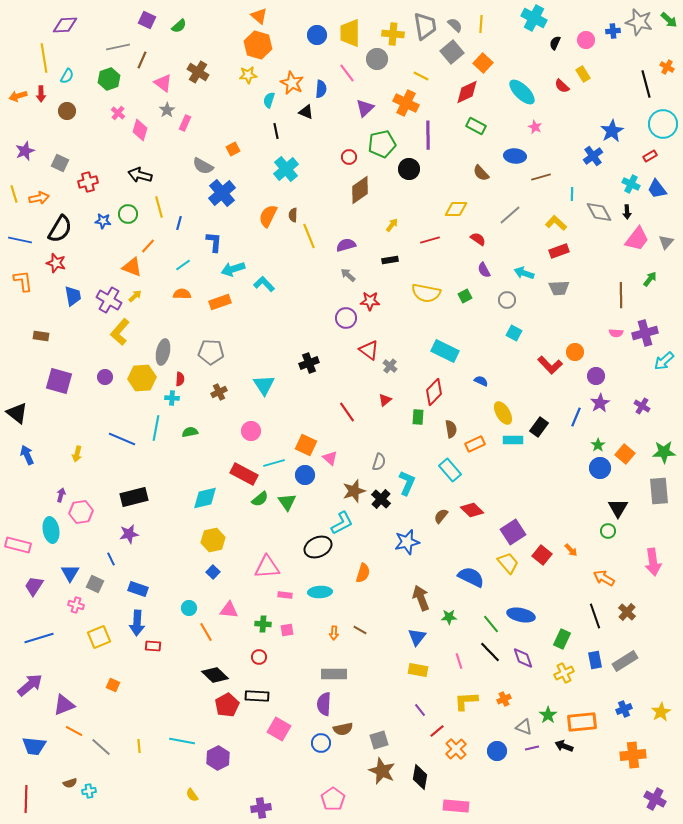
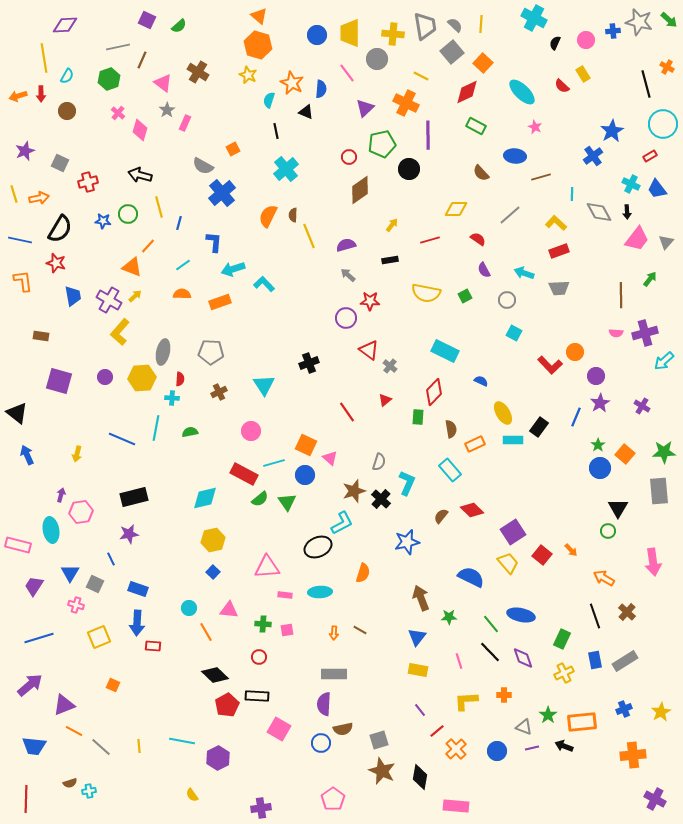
yellow star at (248, 75): rotated 30 degrees clockwise
orange cross at (504, 699): moved 4 px up; rotated 24 degrees clockwise
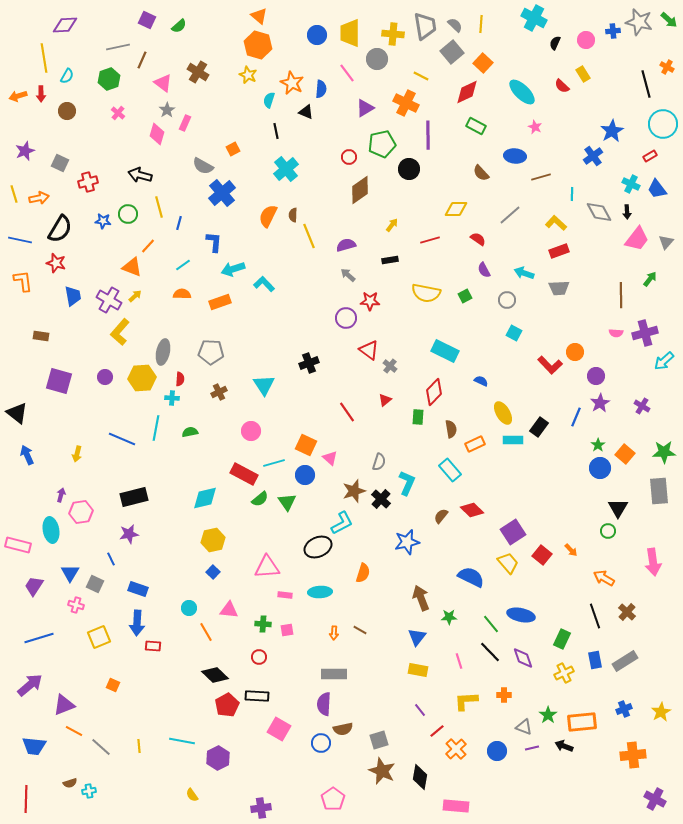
purple triangle at (365, 108): rotated 12 degrees clockwise
pink diamond at (140, 130): moved 17 px right, 4 px down
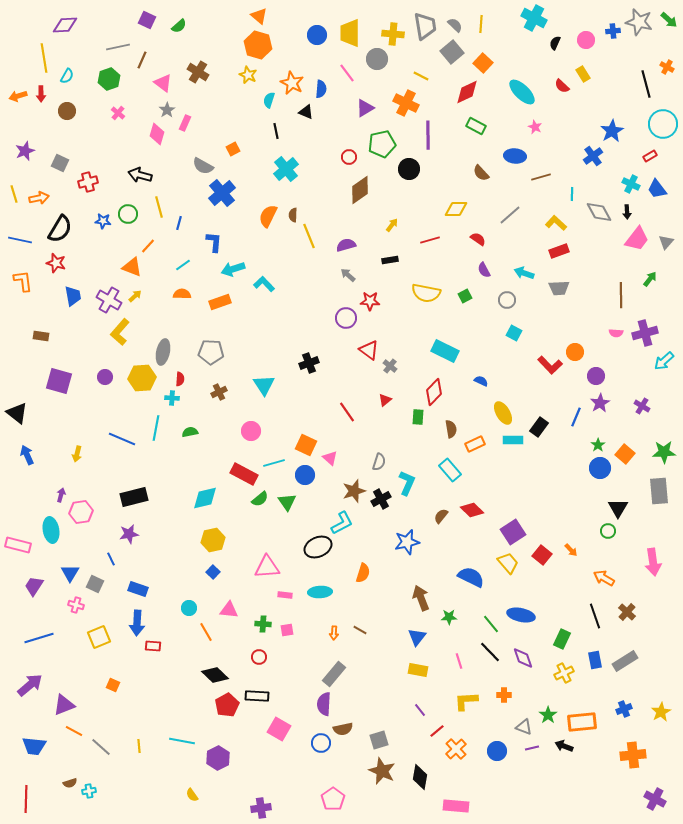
black cross at (381, 499): rotated 18 degrees clockwise
gray rectangle at (334, 674): rotated 50 degrees counterclockwise
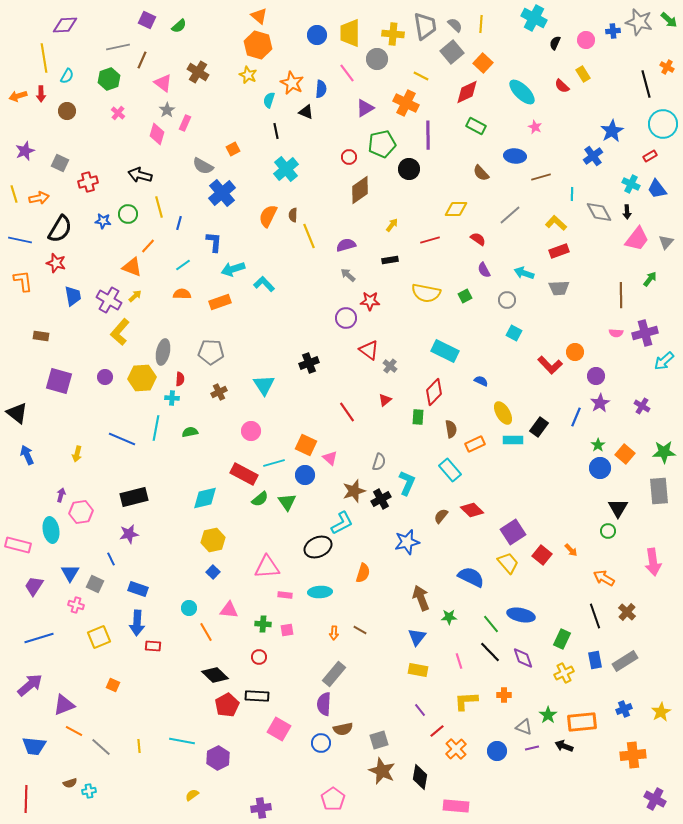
yellow semicircle at (192, 795): rotated 88 degrees clockwise
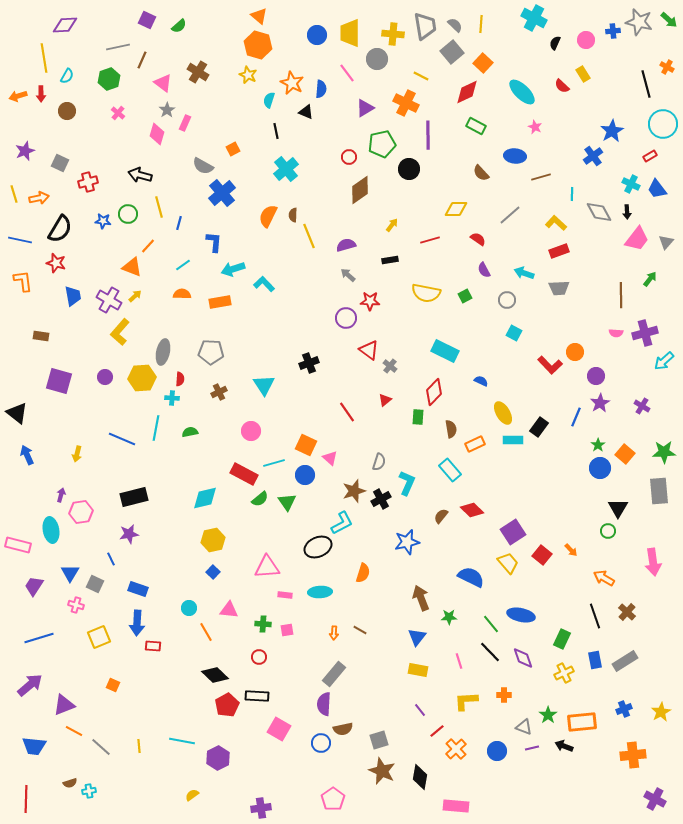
orange rectangle at (220, 302): rotated 10 degrees clockwise
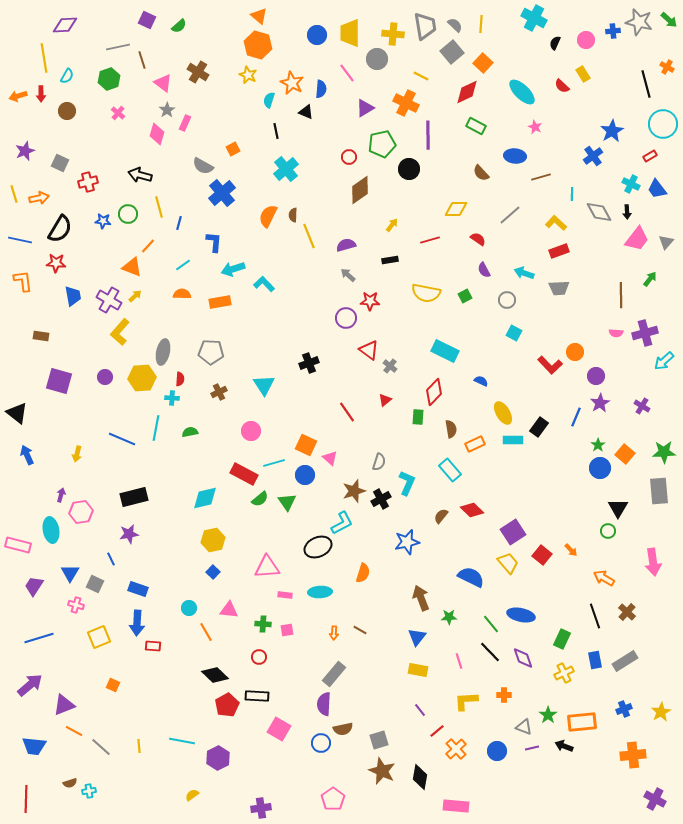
brown line at (142, 60): rotated 42 degrees counterclockwise
red star at (56, 263): rotated 12 degrees counterclockwise
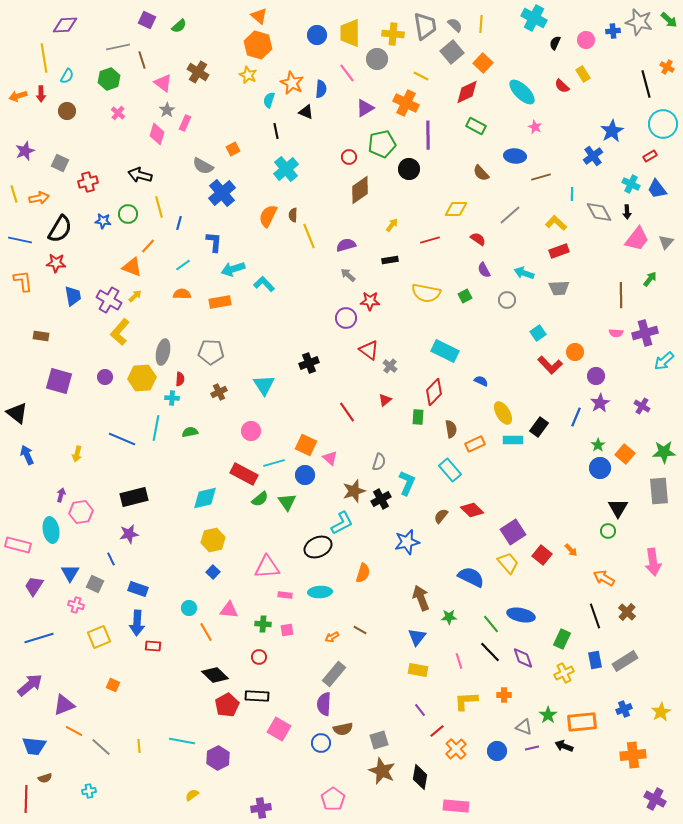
cyan square at (514, 333): moved 24 px right; rotated 28 degrees clockwise
orange arrow at (334, 633): moved 2 px left, 4 px down; rotated 56 degrees clockwise
brown semicircle at (70, 783): moved 25 px left, 5 px up
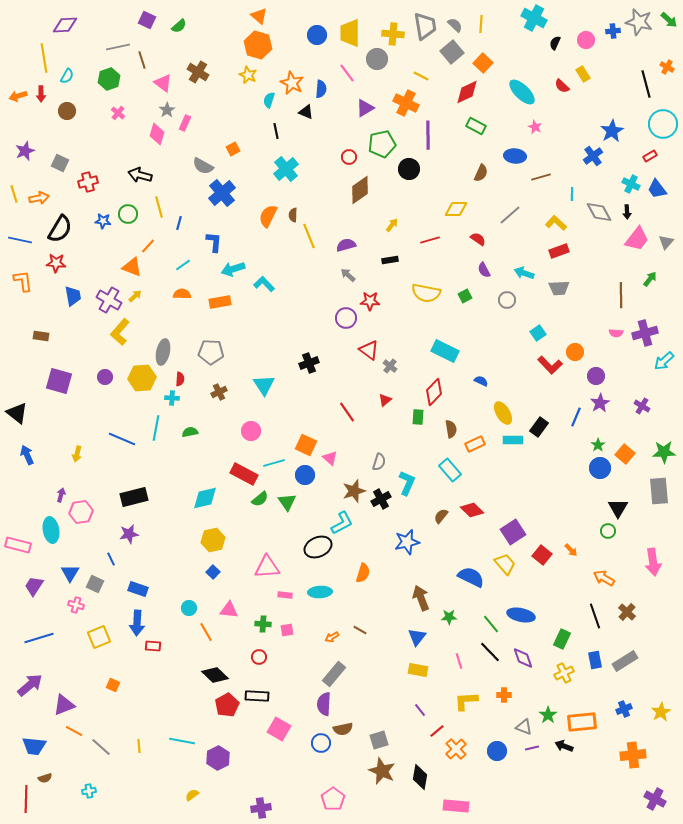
brown semicircle at (481, 173): rotated 114 degrees counterclockwise
yellow trapezoid at (508, 563): moved 3 px left, 1 px down
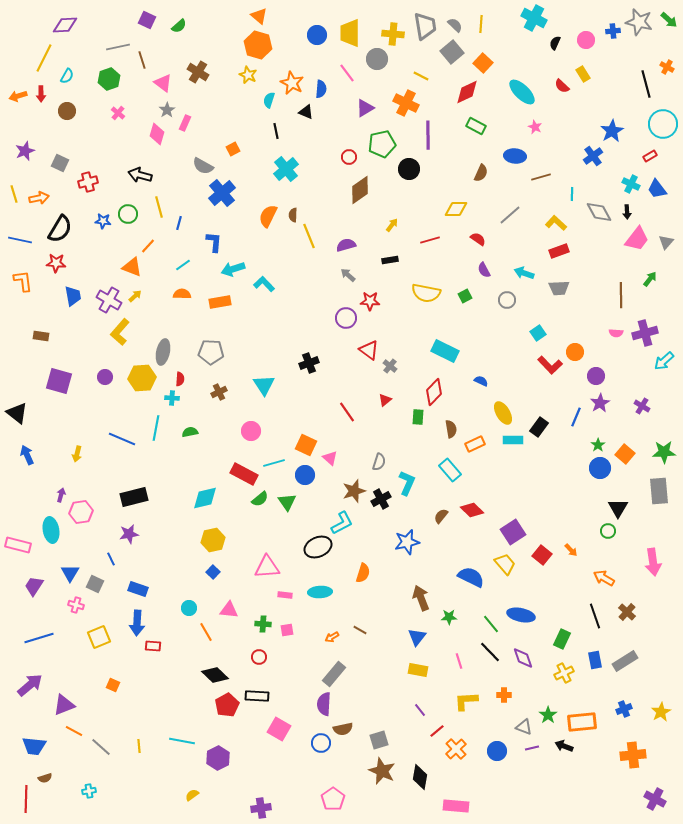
yellow line at (44, 58): rotated 36 degrees clockwise
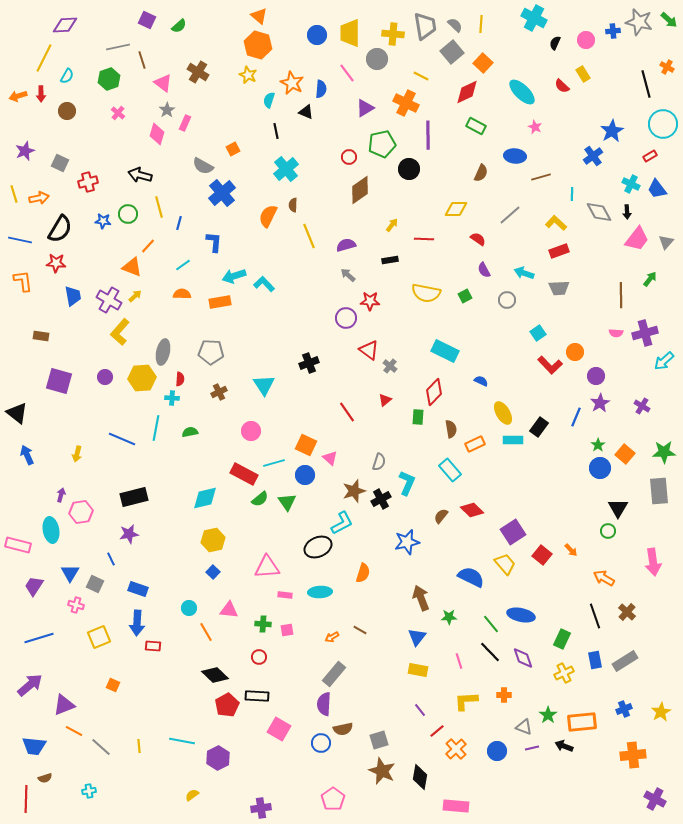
brown semicircle at (293, 215): moved 10 px up
red line at (430, 240): moved 6 px left, 1 px up; rotated 18 degrees clockwise
cyan arrow at (233, 269): moved 1 px right, 7 px down
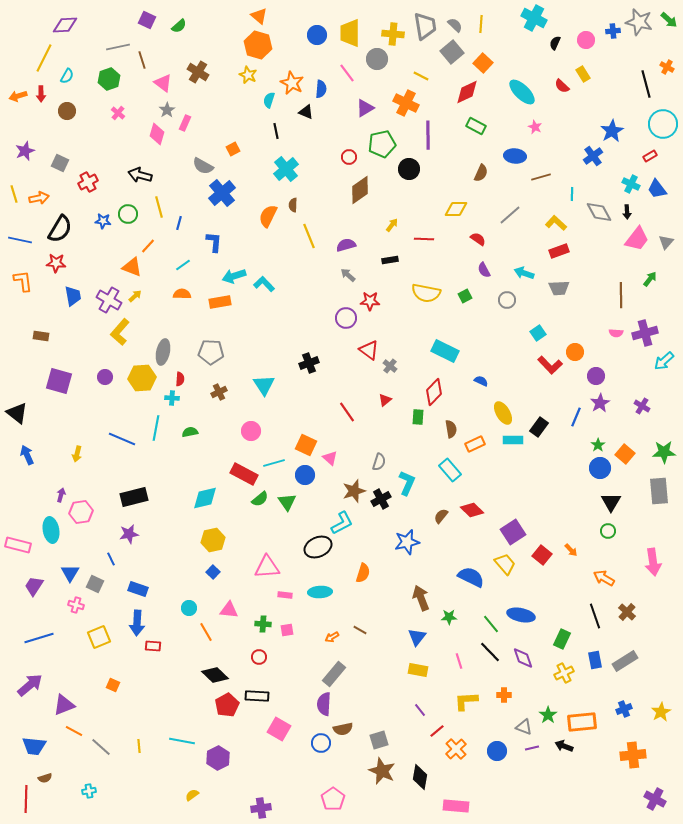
red cross at (88, 182): rotated 12 degrees counterclockwise
black triangle at (618, 508): moved 7 px left, 6 px up
